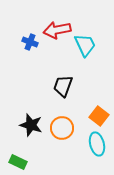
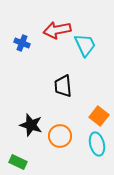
blue cross: moved 8 px left, 1 px down
black trapezoid: rotated 25 degrees counterclockwise
orange circle: moved 2 px left, 8 px down
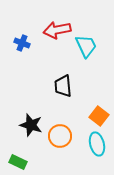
cyan trapezoid: moved 1 px right, 1 px down
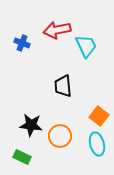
black star: rotated 10 degrees counterclockwise
green rectangle: moved 4 px right, 5 px up
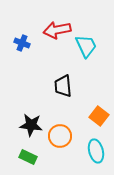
cyan ellipse: moved 1 px left, 7 px down
green rectangle: moved 6 px right
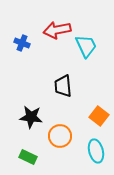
black star: moved 8 px up
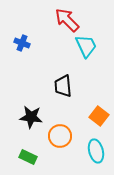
red arrow: moved 10 px right, 10 px up; rotated 56 degrees clockwise
